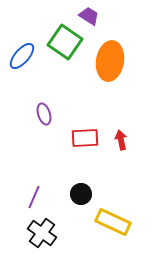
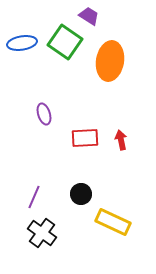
blue ellipse: moved 13 px up; rotated 40 degrees clockwise
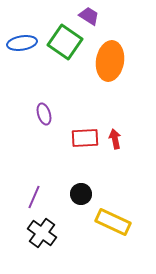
red arrow: moved 6 px left, 1 px up
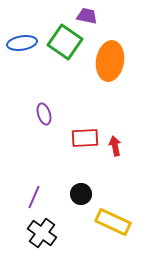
purple trapezoid: moved 2 px left; rotated 20 degrees counterclockwise
red arrow: moved 7 px down
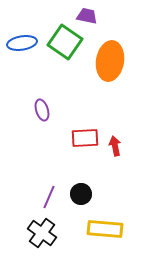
purple ellipse: moved 2 px left, 4 px up
purple line: moved 15 px right
yellow rectangle: moved 8 px left, 7 px down; rotated 20 degrees counterclockwise
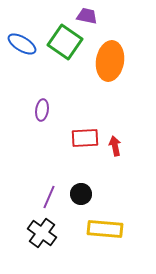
blue ellipse: moved 1 px down; rotated 40 degrees clockwise
purple ellipse: rotated 25 degrees clockwise
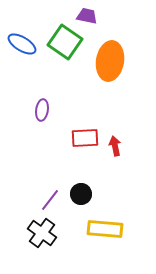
purple line: moved 1 px right, 3 px down; rotated 15 degrees clockwise
